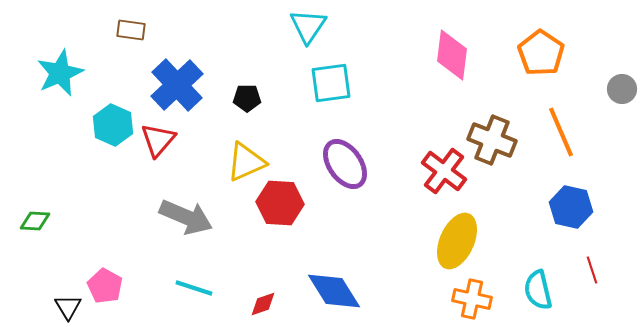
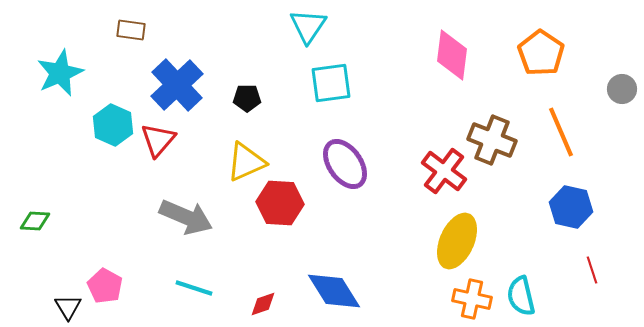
cyan semicircle: moved 17 px left, 6 px down
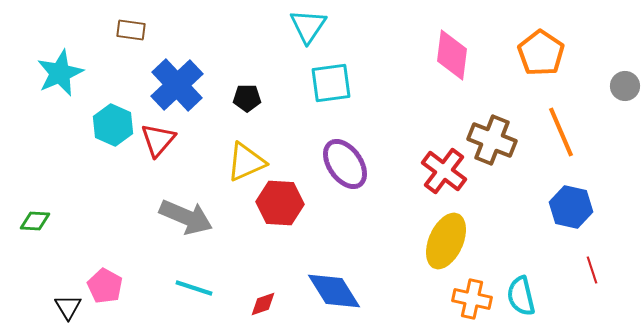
gray circle: moved 3 px right, 3 px up
yellow ellipse: moved 11 px left
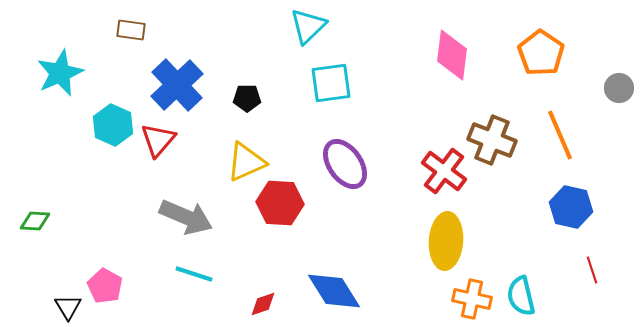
cyan triangle: rotated 12 degrees clockwise
gray circle: moved 6 px left, 2 px down
orange line: moved 1 px left, 3 px down
yellow ellipse: rotated 20 degrees counterclockwise
cyan line: moved 14 px up
